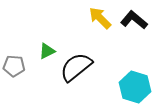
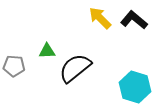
green triangle: rotated 24 degrees clockwise
black semicircle: moved 1 px left, 1 px down
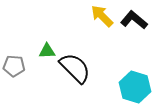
yellow arrow: moved 2 px right, 2 px up
black semicircle: rotated 84 degrees clockwise
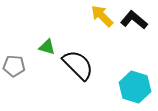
green triangle: moved 4 px up; rotated 18 degrees clockwise
black semicircle: moved 3 px right, 3 px up
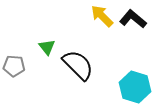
black L-shape: moved 1 px left, 1 px up
green triangle: rotated 36 degrees clockwise
